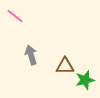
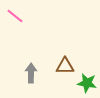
gray arrow: moved 18 px down; rotated 18 degrees clockwise
green star: moved 2 px right, 3 px down; rotated 24 degrees clockwise
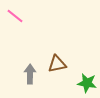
brown triangle: moved 8 px left, 2 px up; rotated 12 degrees counterclockwise
gray arrow: moved 1 px left, 1 px down
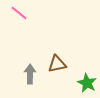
pink line: moved 4 px right, 3 px up
green star: rotated 18 degrees clockwise
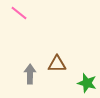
brown triangle: rotated 12 degrees clockwise
green star: rotated 12 degrees counterclockwise
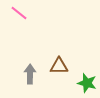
brown triangle: moved 2 px right, 2 px down
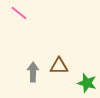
gray arrow: moved 3 px right, 2 px up
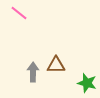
brown triangle: moved 3 px left, 1 px up
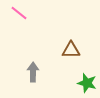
brown triangle: moved 15 px right, 15 px up
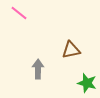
brown triangle: rotated 12 degrees counterclockwise
gray arrow: moved 5 px right, 3 px up
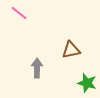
gray arrow: moved 1 px left, 1 px up
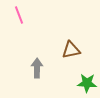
pink line: moved 2 px down; rotated 30 degrees clockwise
green star: rotated 12 degrees counterclockwise
